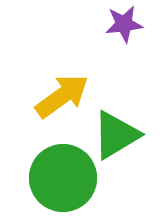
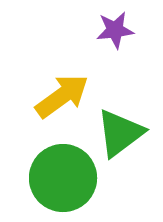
purple star: moved 9 px left, 6 px down
green triangle: moved 4 px right, 2 px up; rotated 6 degrees counterclockwise
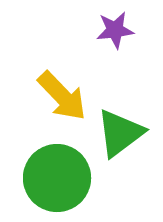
yellow arrow: rotated 82 degrees clockwise
green circle: moved 6 px left
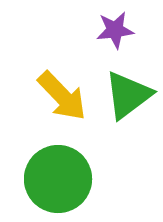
green triangle: moved 8 px right, 38 px up
green circle: moved 1 px right, 1 px down
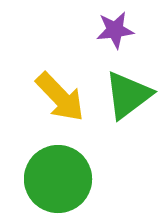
yellow arrow: moved 2 px left, 1 px down
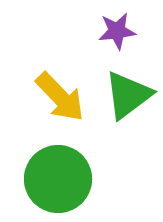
purple star: moved 2 px right, 1 px down
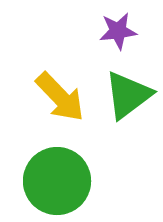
purple star: moved 1 px right
green circle: moved 1 px left, 2 px down
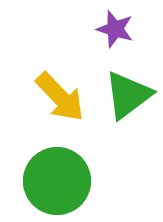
purple star: moved 3 px left, 2 px up; rotated 24 degrees clockwise
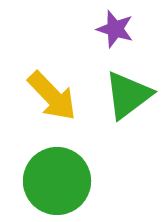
yellow arrow: moved 8 px left, 1 px up
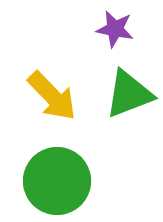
purple star: rotated 6 degrees counterclockwise
green triangle: moved 1 px right, 1 px up; rotated 16 degrees clockwise
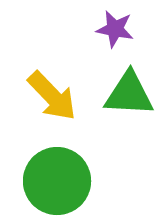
green triangle: rotated 24 degrees clockwise
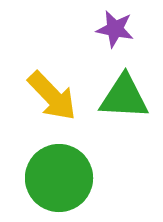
green triangle: moved 5 px left, 3 px down
green circle: moved 2 px right, 3 px up
